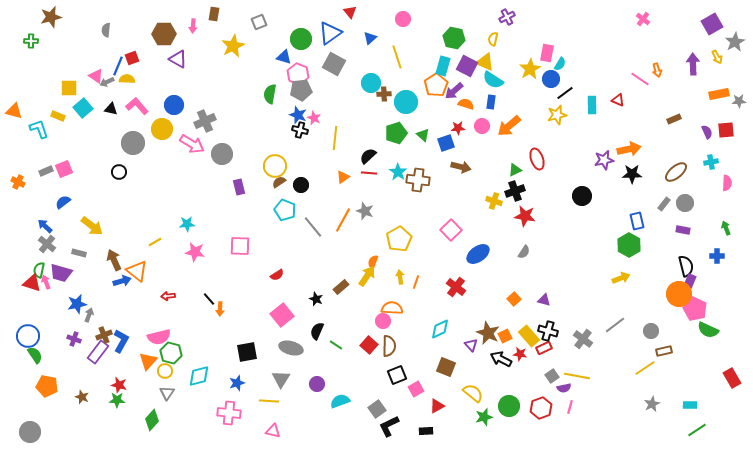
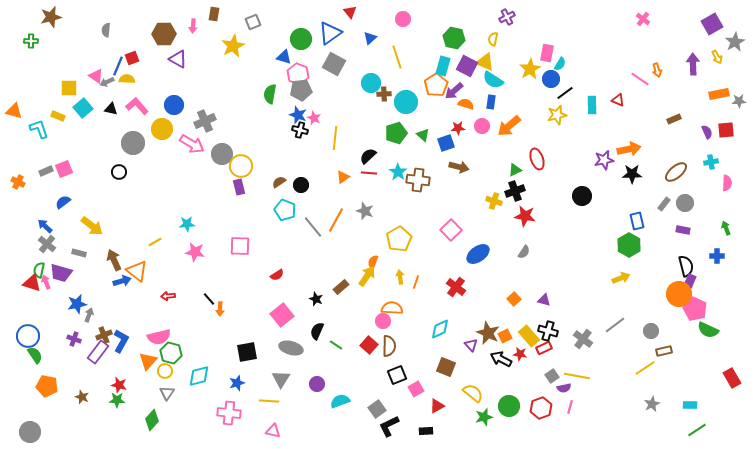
gray square at (259, 22): moved 6 px left
yellow circle at (275, 166): moved 34 px left
brown arrow at (461, 167): moved 2 px left
orange line at (343, 220): moved 7 px left
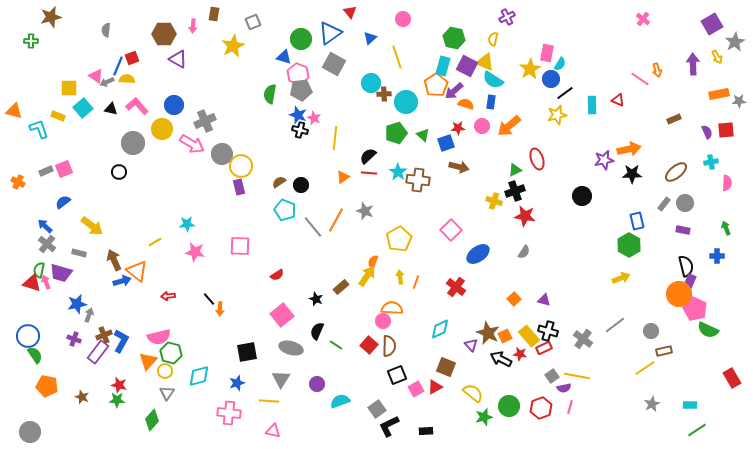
red triangle at (437, 406): moved 2 px left, 19 px up
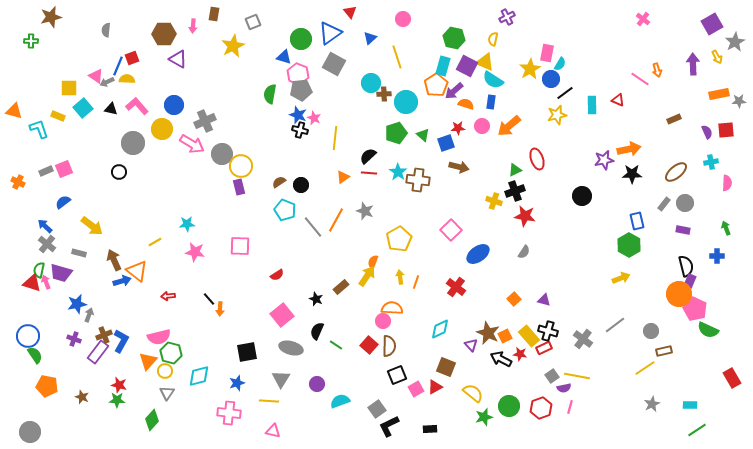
black rectangle at (426, 431): moved 4 px right, 2 px up
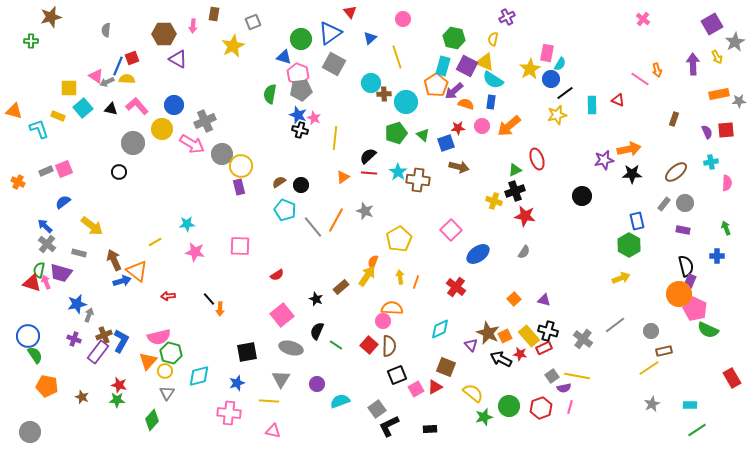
brown rectangle at (674, 119): rotated 48 degrees counterclockwise
yellow line at (645, 368): moved 4 px right
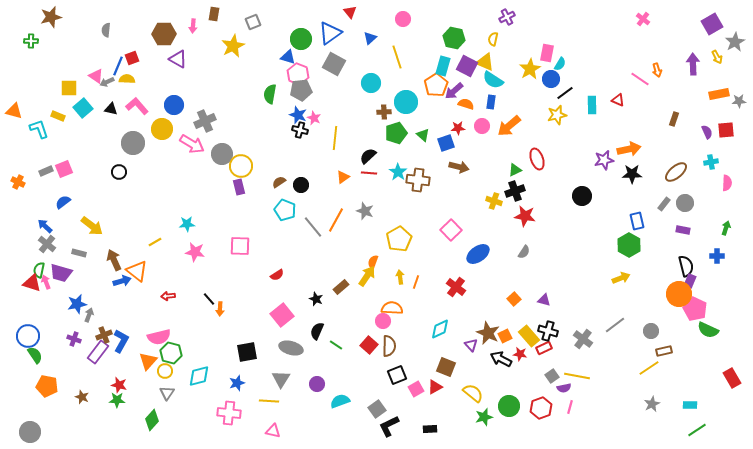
blue triangle at (284, 57): moved 4 px right
brown cross at (384, 94): moved 18 px down
green arrow at (726, 228): rotated 40 degrees clockwise
